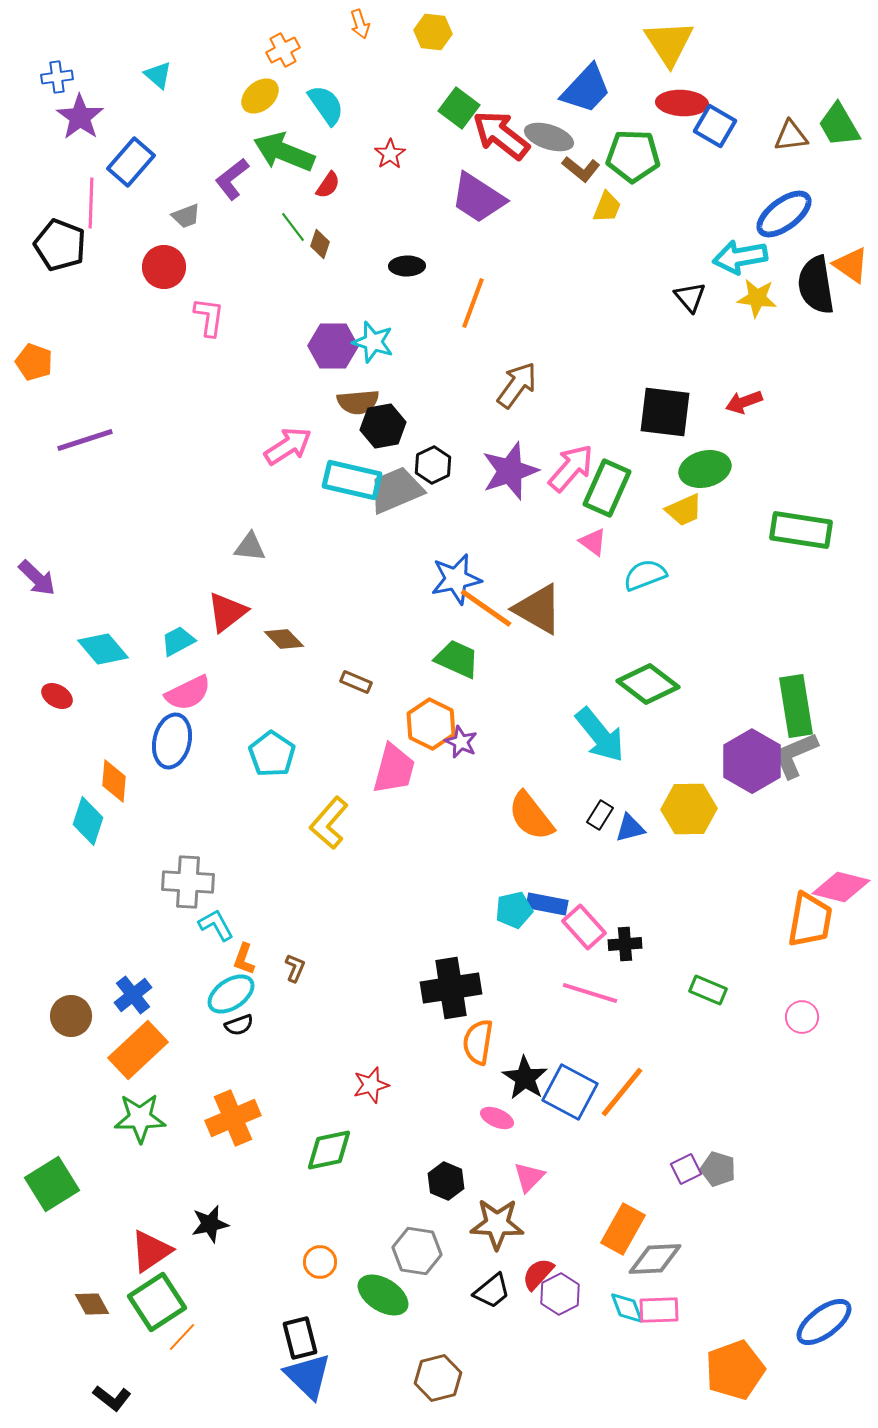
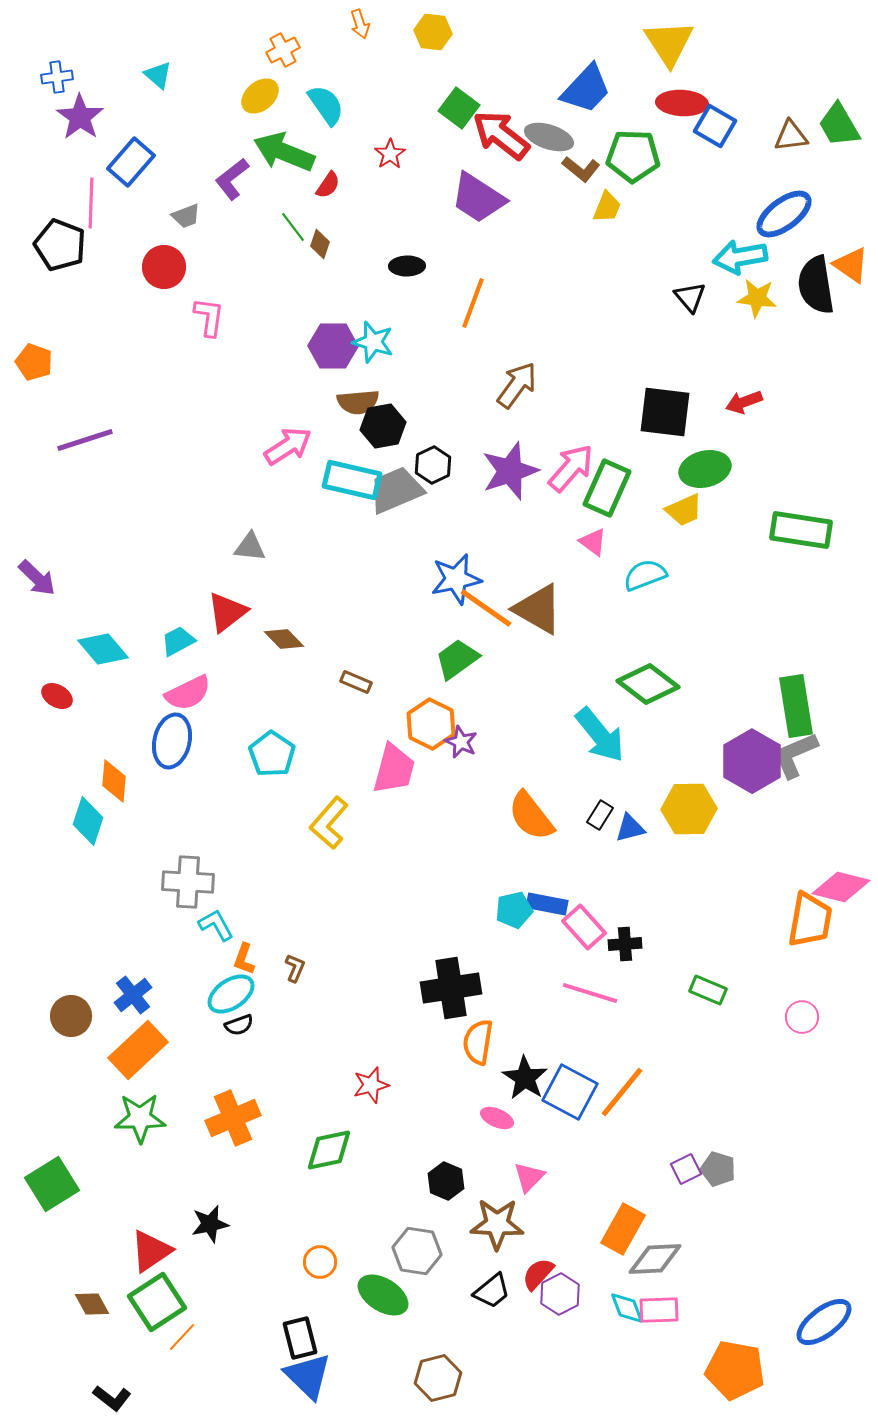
green trapezoid at (457, 659): rotated 60 degrees counterclockwise
orange pentagon at (735, 1370): rotated 30 degrees clockwise
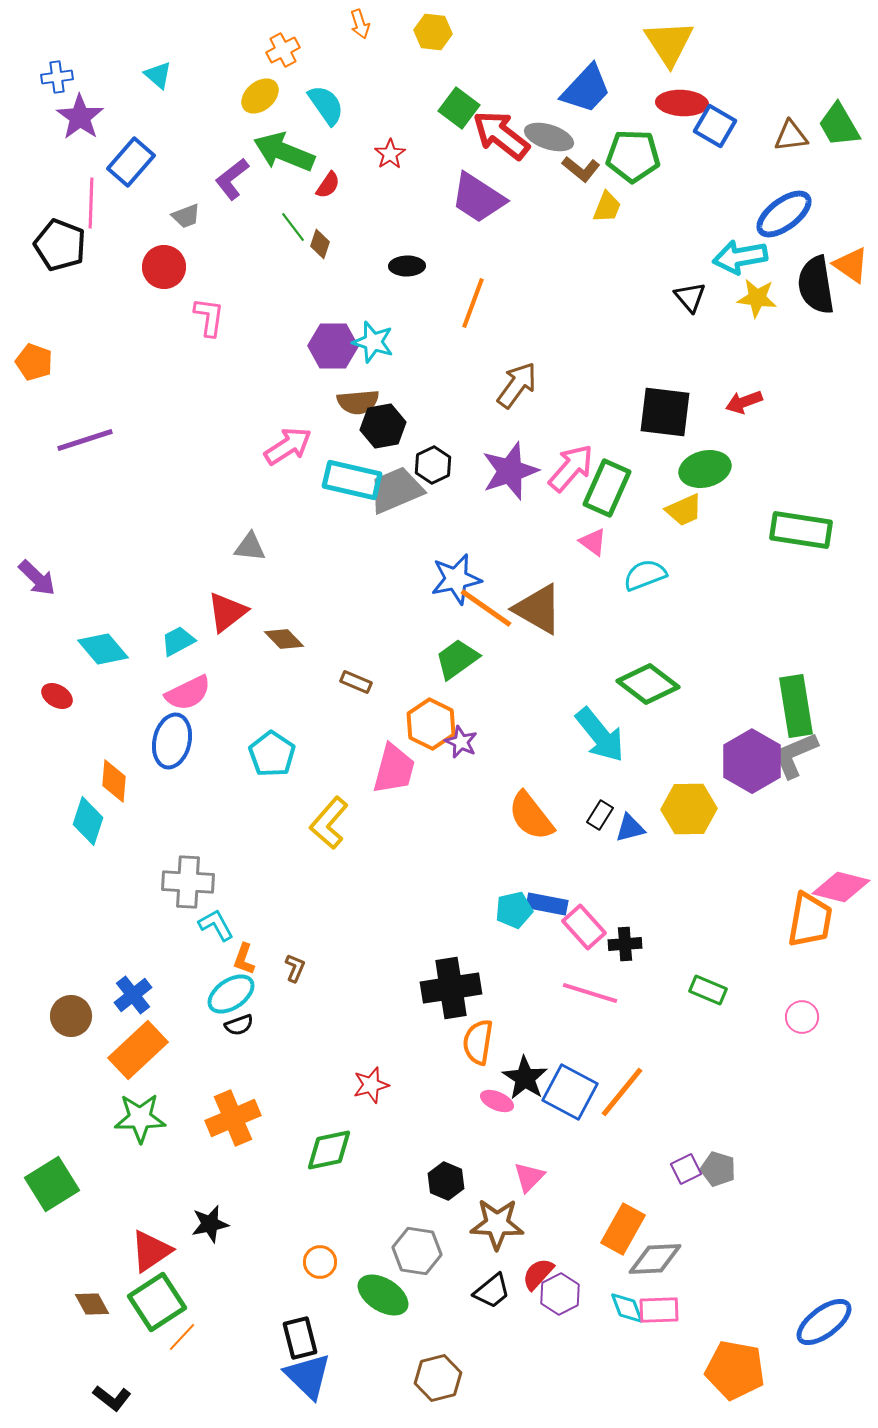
pink ellipse at (497, 1118): moved 17 px up
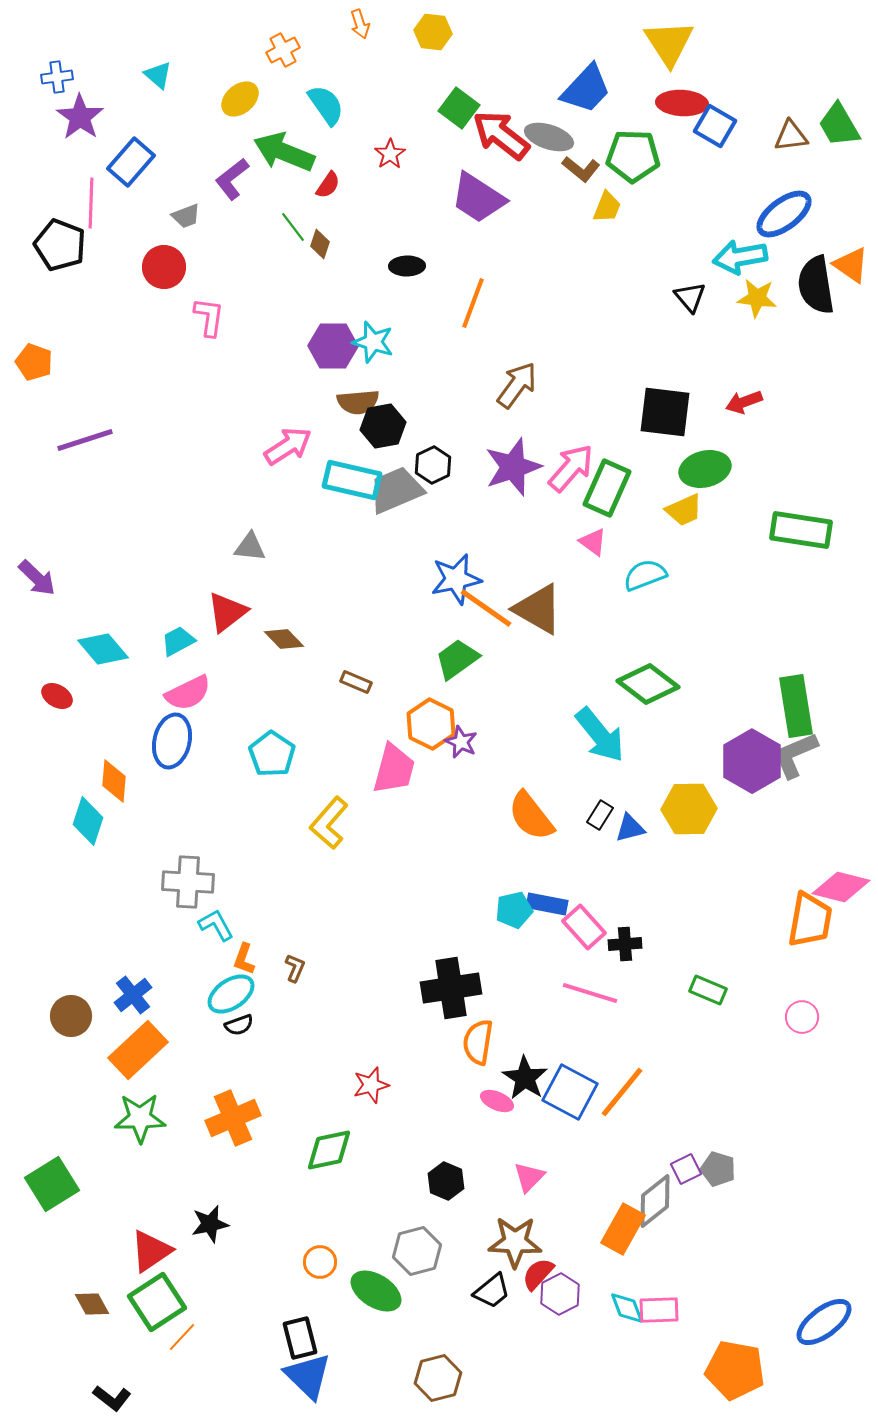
yellow ellipse at (260, 96): moved 20 px left, 3 px down
purple star at (510, 471): moved 3 px right, 4 px up
brown star at (497, 1224): moved 18 px right, 18 px down
gray hexagon at (417, 1251): rotated 24 degrees counterclockwise
gray diamond at (655, 1259): moved 58 px up; rotated 36 degrees counterclockwise
green ellipse at (383, 1295): moved 7 px left, 4 px up
